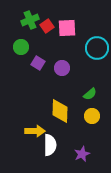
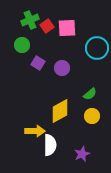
green circle: moved 1 px right, 2 px up
yellow diamond: rotated 60 degrees clockwise
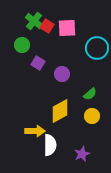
green cross: moved 4 px right, 1 px down; rotated 30 degrees counterclockwise
red square: rotated 24 degrees counterclockwise
purple circle: moved 6 px down
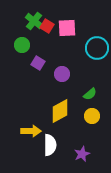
yellow arrow: moved 4 px left
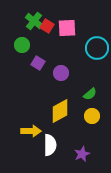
purple circle: moved 1 px left, 1 px up
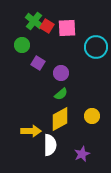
cyan circle: moved 1 px left, 1 px up
green semicircle: moved 29 px left
yellow diamond: moved 8 px down
